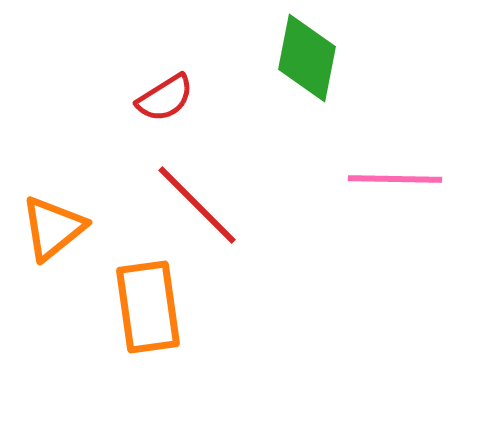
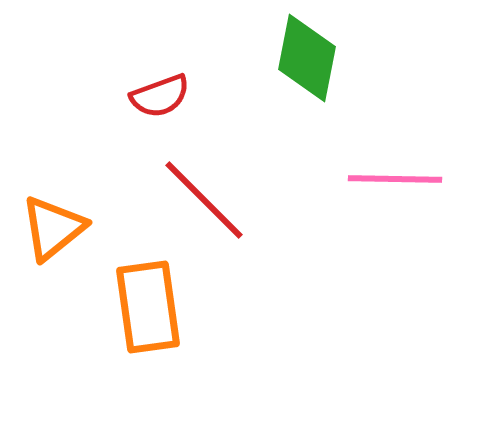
red semicircle: moved 5 px left, 2 px up; rotated 12 degrees clockwise
red line: moved 7 px right, 5 px up
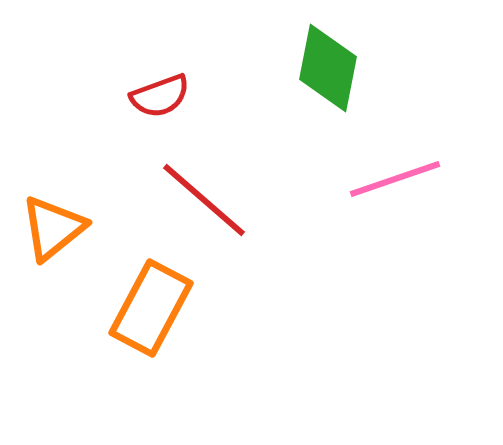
green diamond: moved 21 px right, 10 px down
pink line: rotated 20 degrees counterclockwise
red line: rotated 4 degrees counterclockwise
orange rectangle: moved 3 px right, 1 px down; rotated 36 degrees clockwise
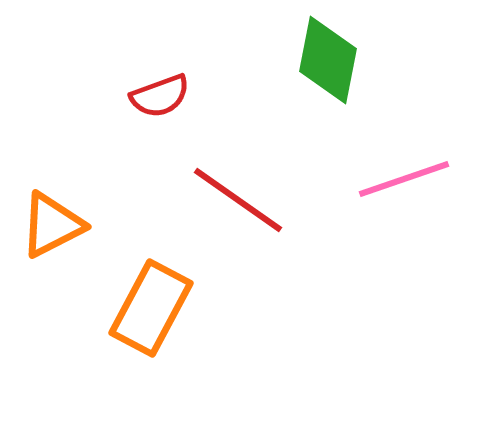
green diamond: moved 8 px up
pink line: moved 9 px right
red line: moved 34 px right; rotated 6 degrees counterclockwise
orange triangle: moved 1 px left, 3 px up; rotated 12 degrees clockwise
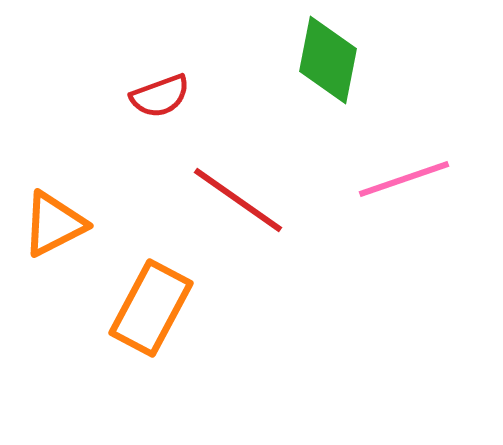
orange triangle: moved 2 px right, 1 px up
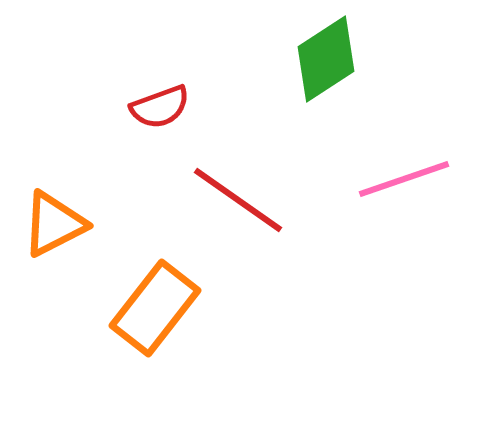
green diamond: moved 2 px left, 1 px up; rotated 46 degrees clockwise
red semicircle: moved 11 px down
orange rectangle: moved 4 px right; rotated 10 degrees clockwise
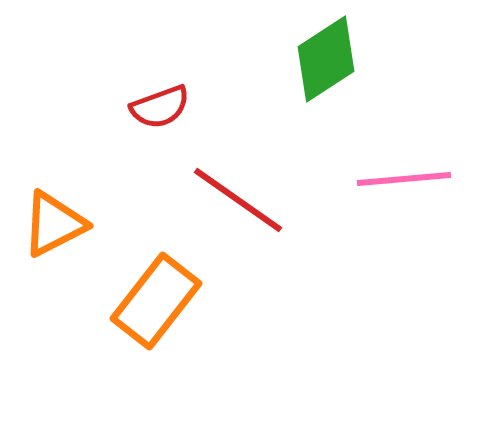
pink line: rotated 14 degrees clockwise
orange rectangle: moved 1 px right, 7 px up
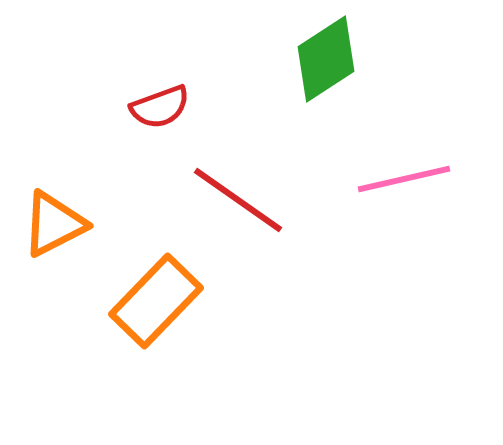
pink line: rotated 8 degrees counterclockwise
orange rectangle: rotated 6 degrees clockwise
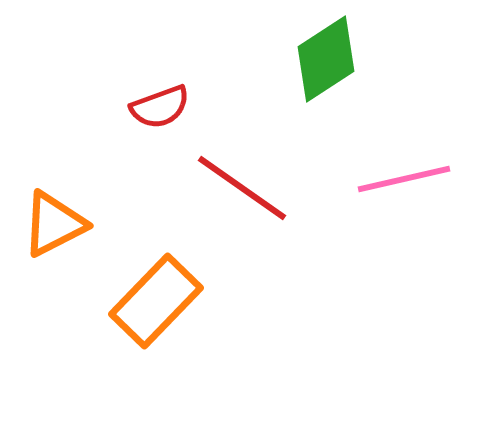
red line: moved 4 px right, 12 px up
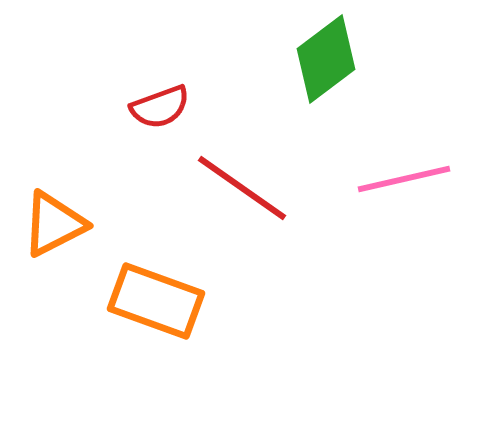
green diamond: rotated 4 degrees counterclockwise
orange rectangle: rotated 66 degrees clockwise
